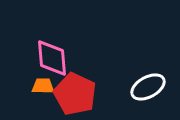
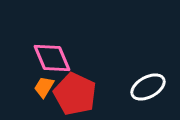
pink diamond: rotated 18 degrees counterclockwise
orange trapezoid: moved 1 px right, 1 px down; rotated 60 degrees counterclockwise
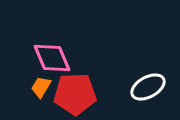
orange trapezoid: moved 3 px left
red pentagon: rotated 27 degrees counterclockwise
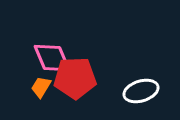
white ellipse: moved 7 px left, 4 px down; rotated 12 degrees clockwise
red pentagon: moved 16 px up
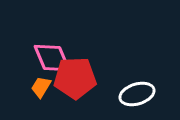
white ellipse: moved 4 px left, 3 px down
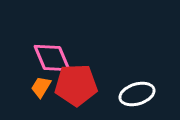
red pentagon: moved 1 px right, 7 px down
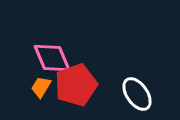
red pentagon: rotated 18 degrees counterclockwise
white ellipse: rotated 72 degrees clockwise
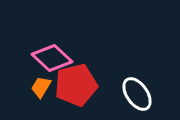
pink diamond: rotated 24 degrees counterclockwise
red pentagon: rotated 6 degrees clockwise
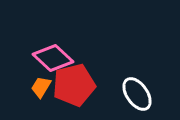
pink diamond: moved 1 px right
red pentagon: moved 2 px left
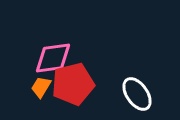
pink diamond: rotated 51 degrees counterclockwise
red pentagon: moved 1 px left, 1 px up
